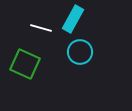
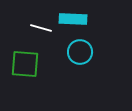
cyan rectangle: rotated 64 degrees clockwise
green square: rotated 20 degrees counterclockwise
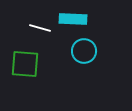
white line: moved 1 px left
cyan circle: moved 4 px right, 1 px up
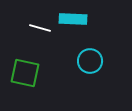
cyan circle: moved 6 px right, 10 px down
green square: moved 9 px down; rotated 8 degrees clockwise
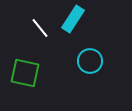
cyan rectangle: rotated 60 degrees counterclockwise
white line: rotated 35 degrees clockwise
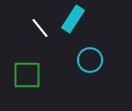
cyan circle: moved 1 px up
green square: moved 2 px right, 2 px down; rotated 12 degrees counterclockwise
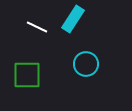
white line: moved 3 px left, 1 px up; rotated 25 degrees counterclockwise
cyan circle: moved 4 px left, 4 px down
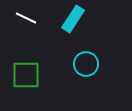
white line: moved 11 px left, 9 px up
green square: moved 1 px left
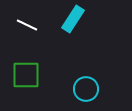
white line: moved 1 px right, 7 px down
cyan circle: moved 25 px down
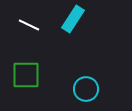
white line: moved 2 px right
